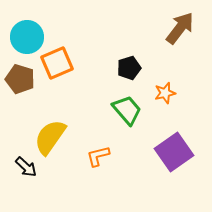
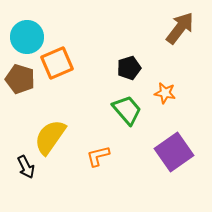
orange star: rotated 25 degrees clockwise
black arrow: rotated 20 degrees clockwise
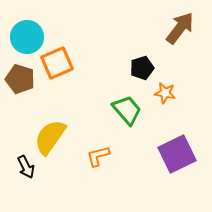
black pentagon: moved 13 px right
purple square: moved 3 px right, 2 px down; rotated 9 degrees clockwise
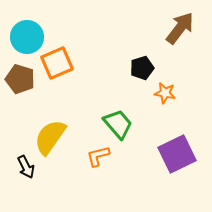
green trapezoid: moved 9 px left, 14 px down
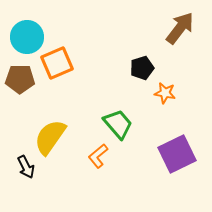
brown pentagon: rotated 16 degrees counterclockwise
orange L-shape: rotated 25 degrees counterclockwise
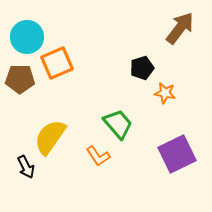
orange L-shape: rotated 85 degrees counterclockwise
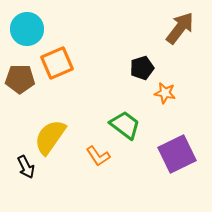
cyan circle: moved 8 px up
green trapezoid: moved 7 px right, 1 px down; rotated 12 degrees counterclockwise
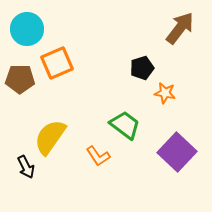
purple square: moved 2 px up; rotated 21 degrees counterclockwise
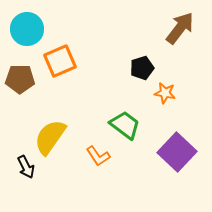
orange square: moved 3 px right, 2 px up
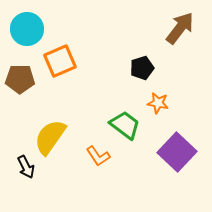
orange star: moved 7 px left, 10 px down
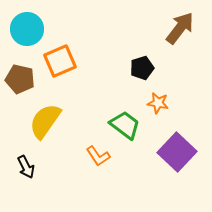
brown pentagon: rotated 12 degrees clockwise
yellow semicircle: moved 5 px left, 16 px up
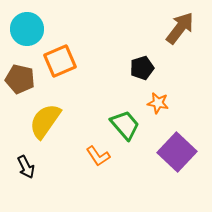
green trapezoid: rotated 12 degrees clockwise
